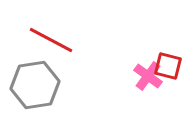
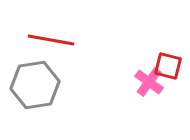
red line: rotated 18 degrees counterclockwise
pink cross: moved 1 px right, 6 px down
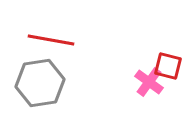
gray hexagon: moved 5 px right, 2 px up
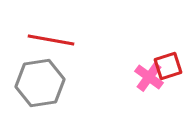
red square: rotated 32 degrees counterclockwise
pink cross: moved 5 px up
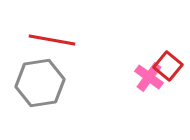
red line: moved 1 px right
red square: rotated 32 degrees counterclockwise
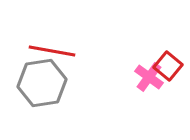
red line: moved 11 px down
gray hexagon: moved 2 px right
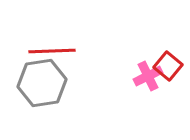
red line: rotated 12 degrees counterclockwise
pink cross: moved 1 px left, 1 px up; rotated 28 degrees clockwise
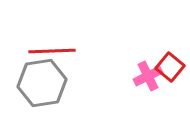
red square: moved 2 px right, 1 px down
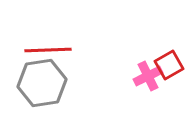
red line: moved 4 px left, 1 px up
red square: moved 1 px left, 2 px up; rotated 20 degrees clockwise
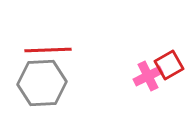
gray hexagon: rotated 6 degrees clockwise
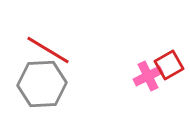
red line: rotated 33 degrees clockwise
gray hexagon: moved 1 px down
